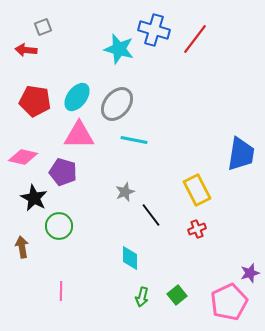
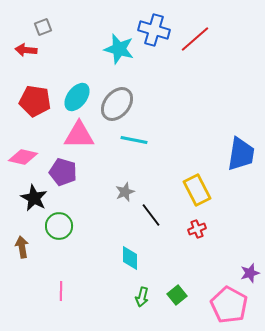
red line: rotated 12 degrees clockwise
pink pentagon: moved 3 px down; rotated 18 degrees counterclockwise
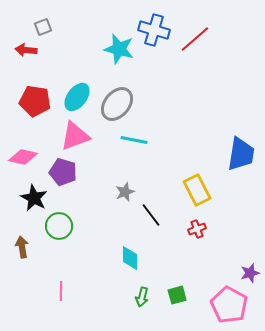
pink triangle: moved 4 px left, 1 px down; rotated 20 degrees counterclockwise
green square: rotated 24 degrees clockwise
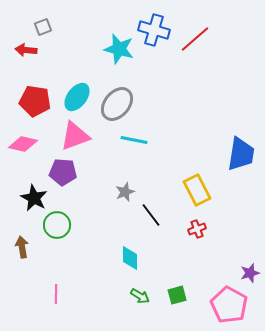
pink diamond: moved 13 px up
purple pentagon: rotated 12 degrees counterclockwise
green circle: moved 2 px left, 1 px up
pink line: moved 5 px left, 3 px down
green arrow: moved 2 px left, 1 px up; rotated 72 degrees counterclockwise
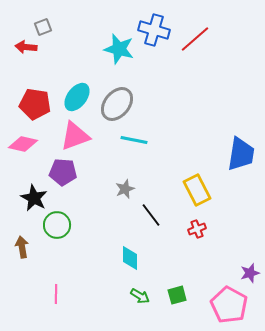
red arrow: moved 3 px up
red pentagon: moved 3 px down
gray star: moved 3 px up
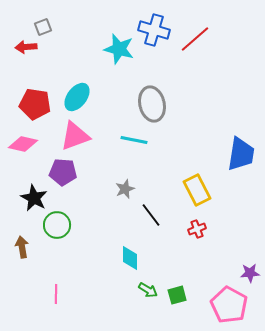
red arrow: rotated 10 degrees counterclockwise
gray ellipse: moved 35 px right; rotated 52 degrees counterclockwise
purple star: rotated 12 degrees clockwise
green arrow: moved 8 px right, 6 px up
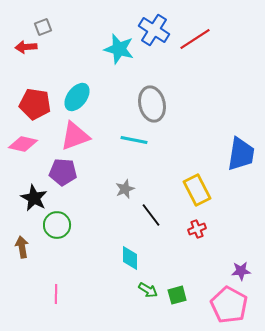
blue cross: rotated 16 degrees clockwise
red line: rotated 8 degrees clockwise
purple star: moved 9 px left, 2 px up
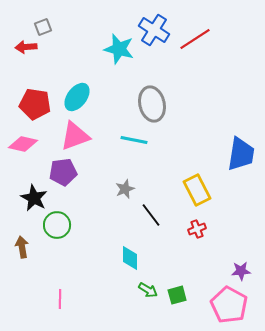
purple pentagon: rotated 12 degrees counterclockwise
pink line: moved 4 px right, 5 px down
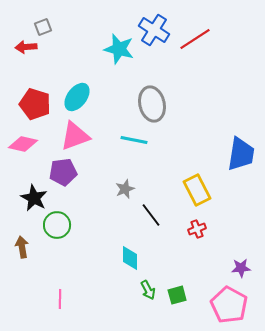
red pentagon: rotated 8 degrees clockwise
purple star: moved 3 px up
green arrow: rotated 30 degrees clockwise
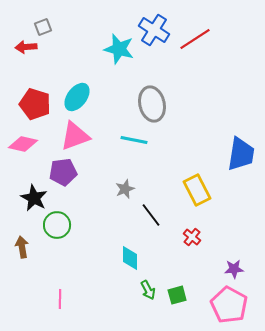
red cross: moved 5 px left, 8 px down; rotated 30 degrees counterclockwise
purple star: moved 7 px left, 1 px down
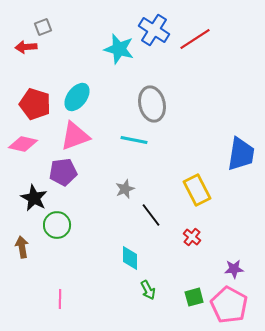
green square: moved 17 px right, 2 px down
